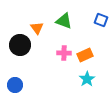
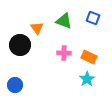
blue square: moved 8 px left, 2 px up
orange rectangle: moved 4 px right, 2 px down; rotated 49 degrees clockwise
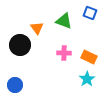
blue square: moved 3 px left, 5 px up
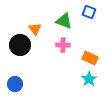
blue square: moved 1 px left, 1 px up
orange triangle: moved 2 px left, 1 px down
pink cross: moved 1 px left, 8 px up
orange rectangle: moved 1 px right, 1 px down
cyan star: moved 2 px right
blue circle: moved 1 px up
